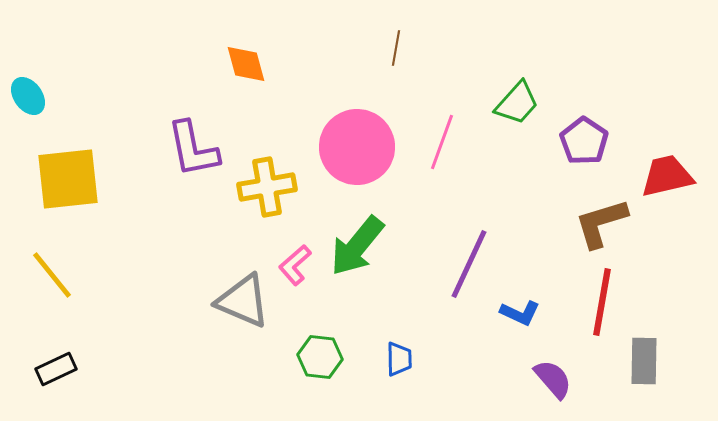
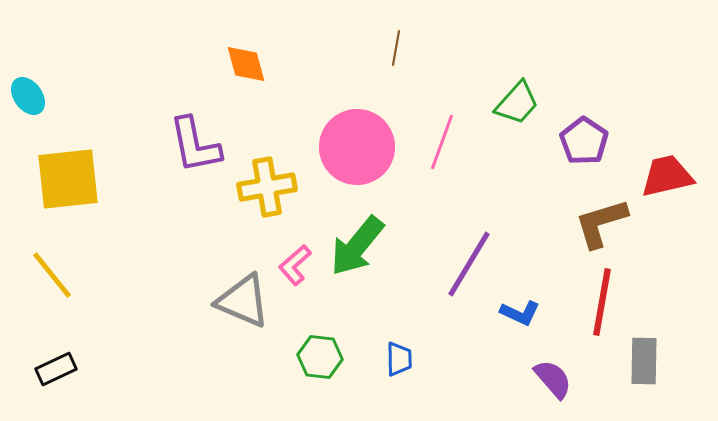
purple L-shape: moved 2 px right, 4 px up
purple line: rotated 6 degrees clockwise
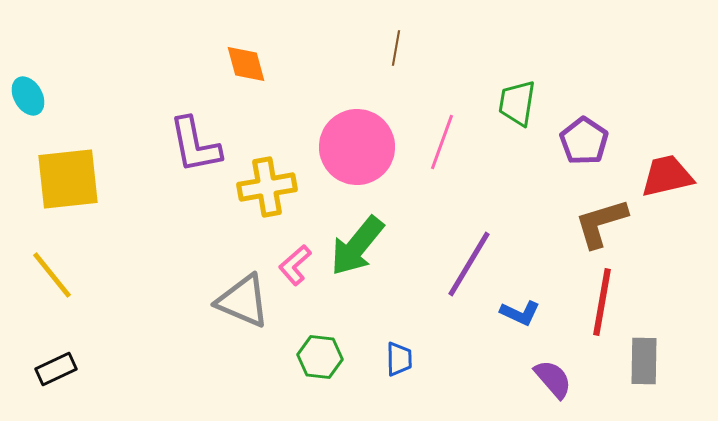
cyan ellipse: rotated 6 degrees clockwise
green trapezoid: rotated 147 degrees clockwise
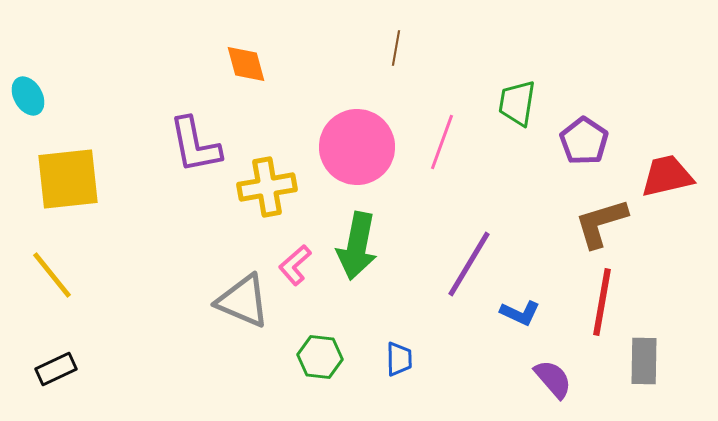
green arrow: rotated 28 degrees counterclockwise
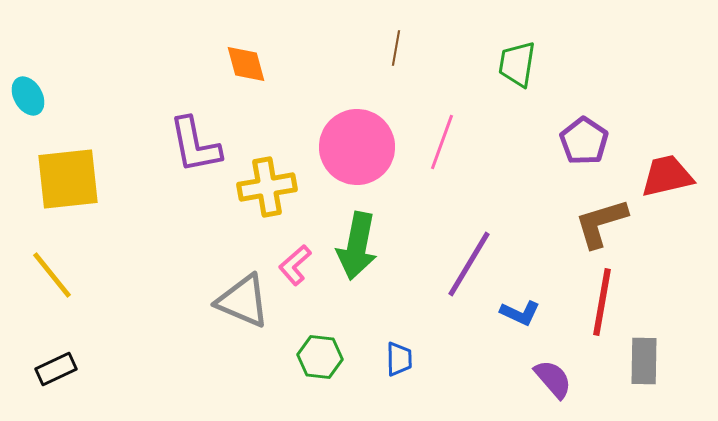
green trapezoid: moved 39 px up
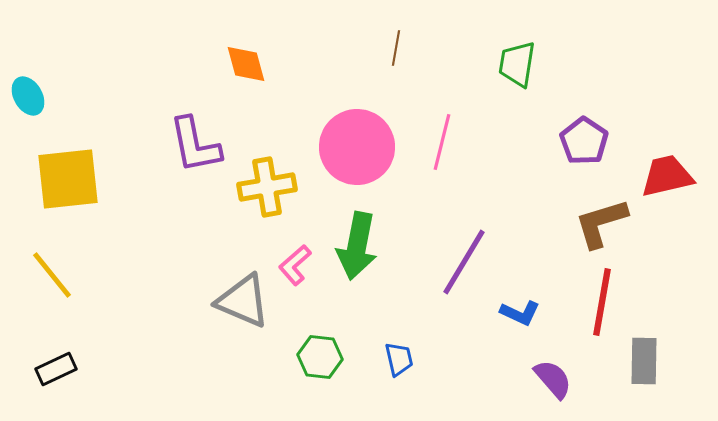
pink line: rotated 6 degrees counterclockwise
purple line: moved 5 px left, 2 px up
blue trapezoid: rotated 12 degrees counterclockwise
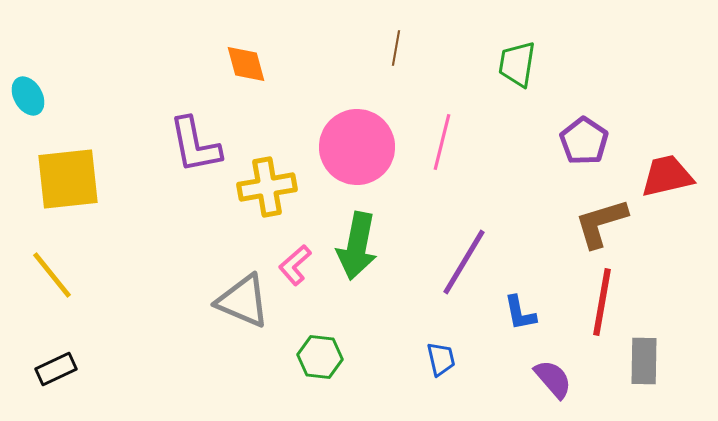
blue L-shape: rotated 54 degrees clockwise
blue trapezoid: moved 42 px right
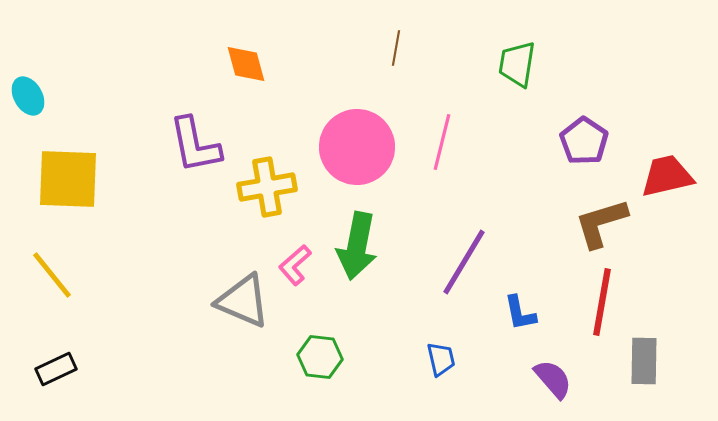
yellow square: rotated 8 degrees clockwise
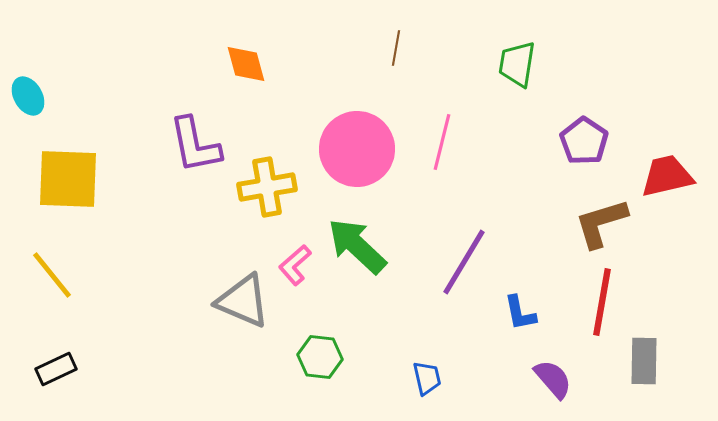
pink circle: moved 2 px down
green arrow: rotated 122 degrees clockwise
blue trapezoid: moved 14 px left, 19 px down
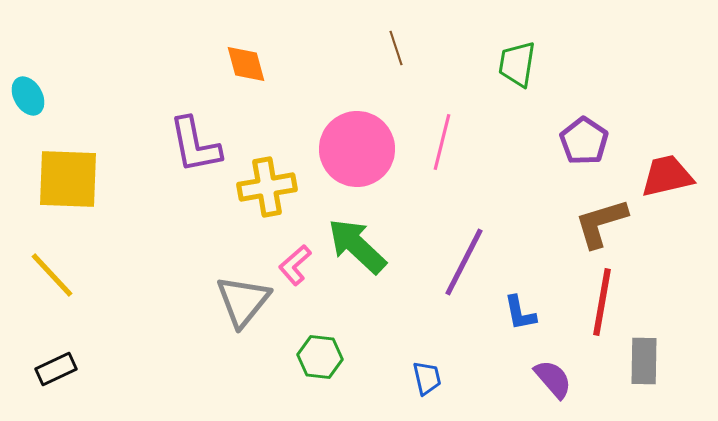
brown line: rotated 28 degrees counterclockwise
purple line: rotated 4 degrees counterclockwise
yellow line: rotated 4 degrees counterclockwise
gray triangle: rotated 46 degrees clockwise
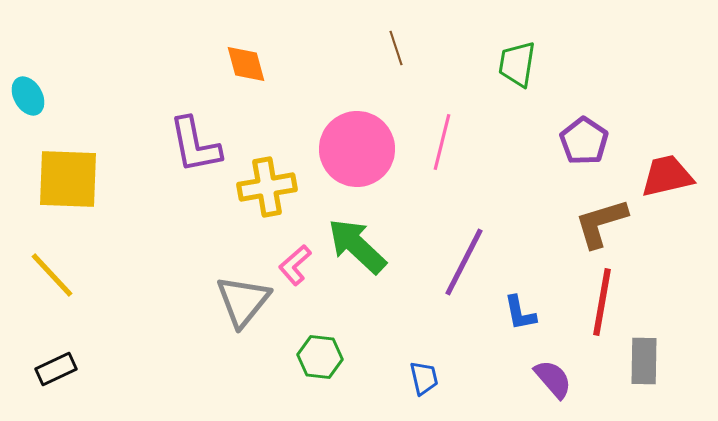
blue trapezoid: moved 3 px left
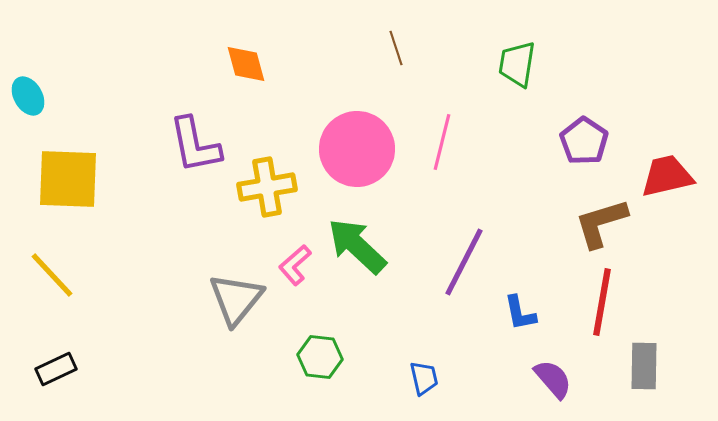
gray triangle: moved 7 px left, 2 px up
gray rectangle: moved 5 px down
